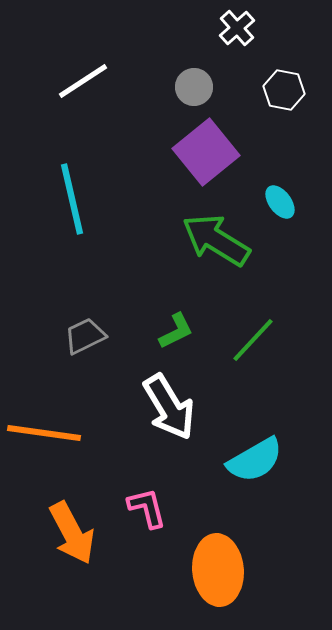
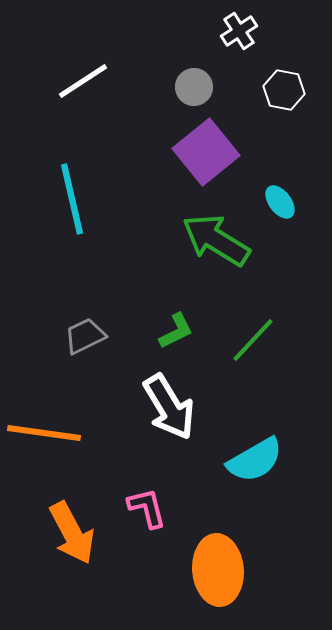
white cross: moved 2 px right, 3 px down; rotated 9 degrees clockwise
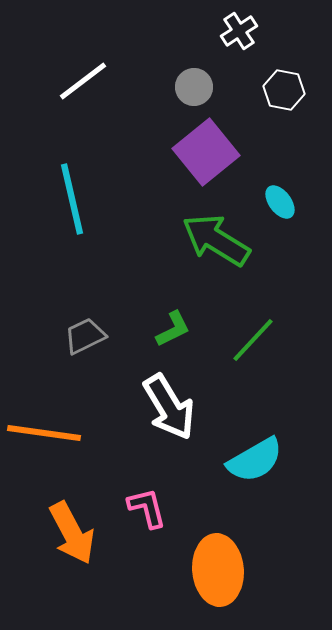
white line: rotated 4 degrees counterclockwise
green L-shape: moved 3 px left, 2 px up
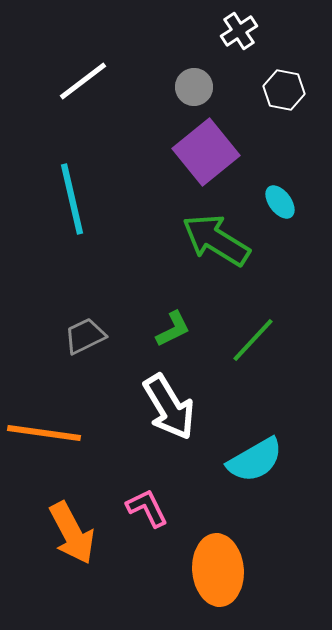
pink L-shape: rotated 12 degrees counterclockwise
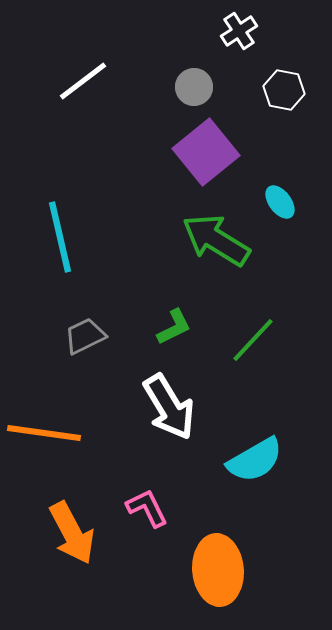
cyan line: moved 12 px left, 38 px down
green L-shape: moved 1 px right, 2 px up
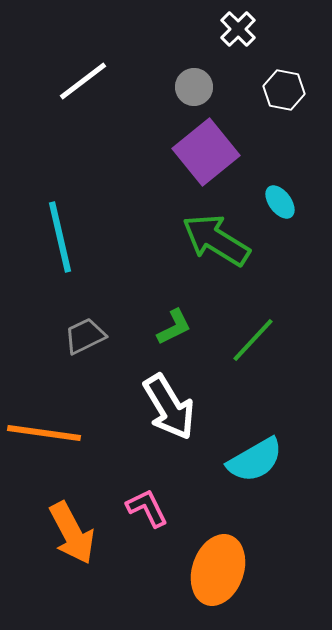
white cross: moved 1 px left, 2 px up; rotated 12 degrees counterclockwise
orange ellipse: rotated 24 degrees clockwise
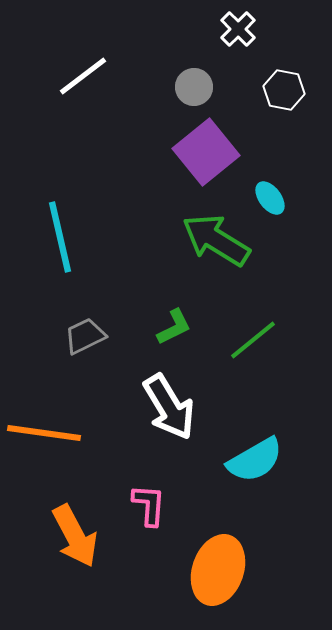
white line: moved 5 px up
cyan ellipse: moved 10 px left, 4 px up
green line: rotated 8 degrees clockwise
pink L-shape: moved 2 px right, 3 px up; rotated 30 degrees clockwise
orange arrow: moved 3 px right, 3 px down
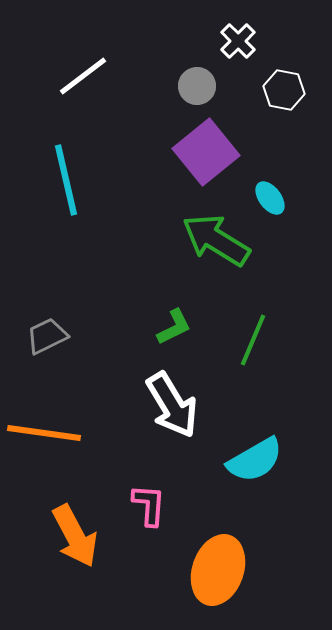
white cross: moved 12 px down
gray circle: moved 3 px right, 1 px up
cyan line: moved 6 px right, 57 px up
gray trapezoid: moved 38 px left
green line: rotated 28 degrees counterclockwise
white arrow: moved 3 px right, 2 px up
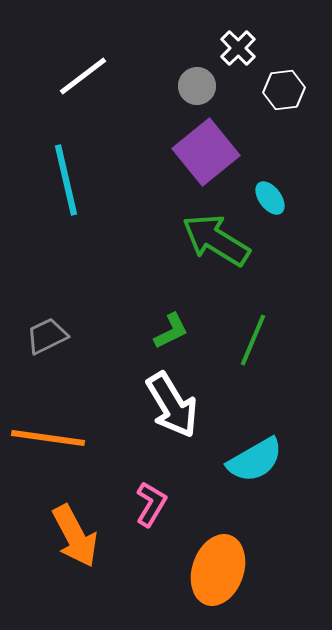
white cross: moved 7 px down
white hexagon: rotated 18 degrees counterclockwise
green L-shape: moved 3 px left, 4 px down
orange line: moved 4 px right, 5 px down
pink L-shape: moved 2 px right, 1 px up; rotated 27 degrees clockwise
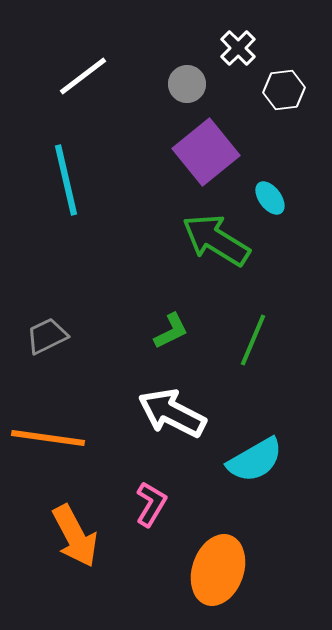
gray circle: moved 10 px left, 2 px up
white arrow: moved 8 px down; rotated 148 degrees clockwise
